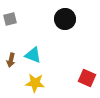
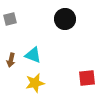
red square: rotated 30 degrees counterclockwise
yellow star: rotated 18 degrees counterclockwise
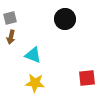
gray square: moved 1 px up
brown arrow: moved 23 px up
yellow star: rotated 18 degrees clockwise
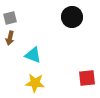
black circle: moved 7 px right, 2 px up
brown arrow: moved 1 px left, 1 px down
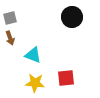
brown arrow: rotated 32 degrees counterclockwise
red square: moved 21 px left
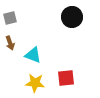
brown arrow: moved 5 px down
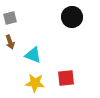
brown arrow: moved 1 px up
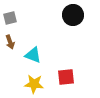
black circle: moved 1 px right, 2 px up
red square: moved 1 px up
yellow star: moved 1 px left, 1 px down
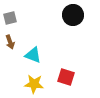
red square: rotated 24 degrees clockwise
